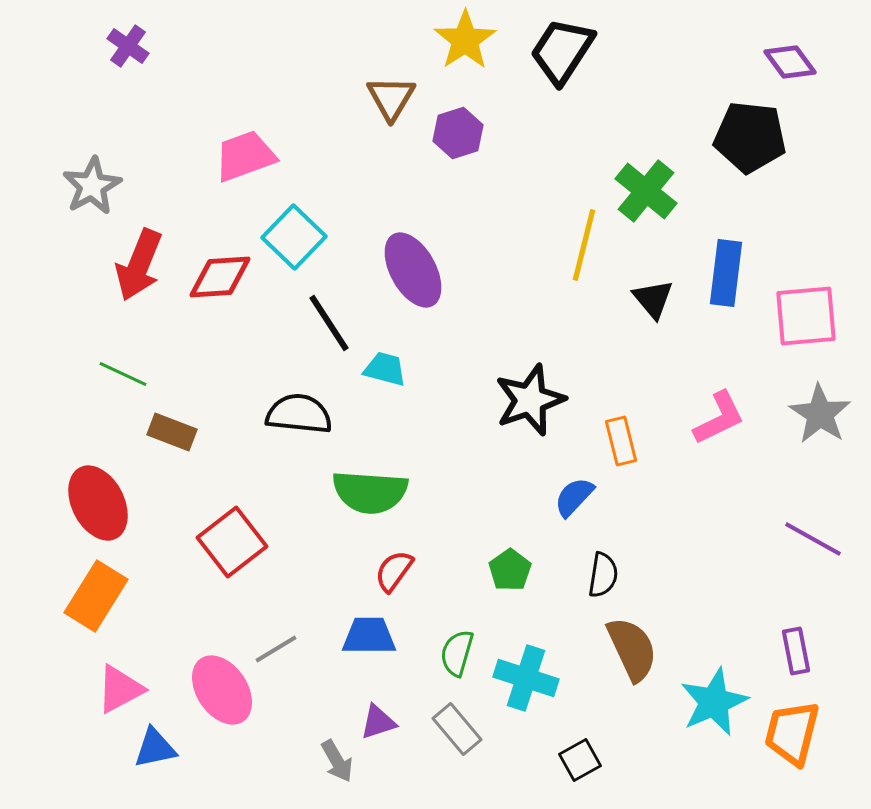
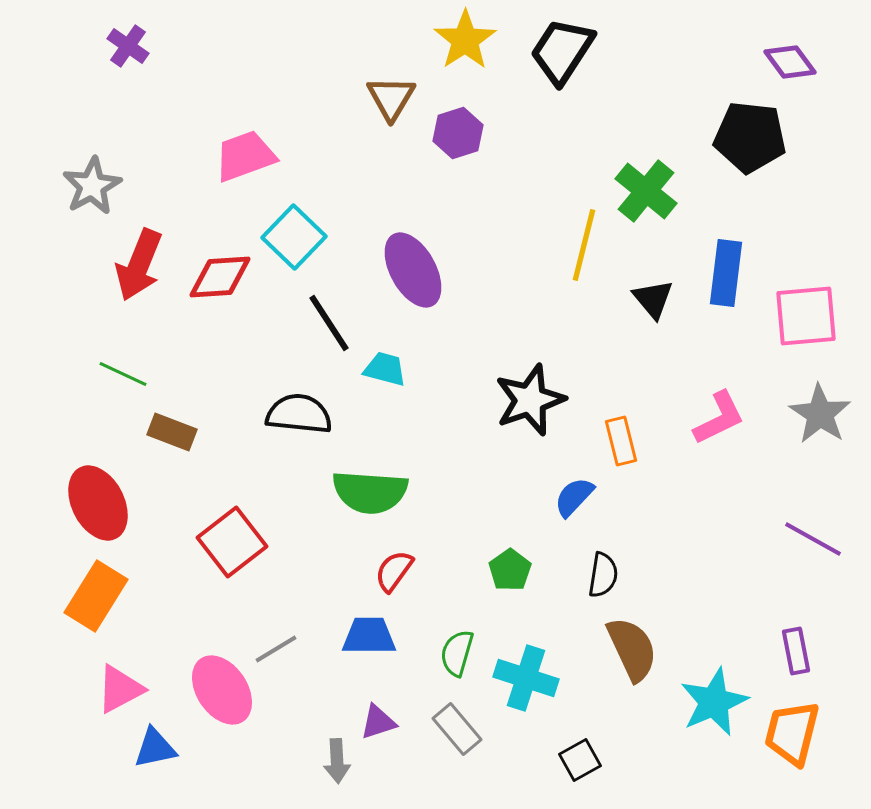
gray arrow at (337, 761): rotated 27 degrees clockwise
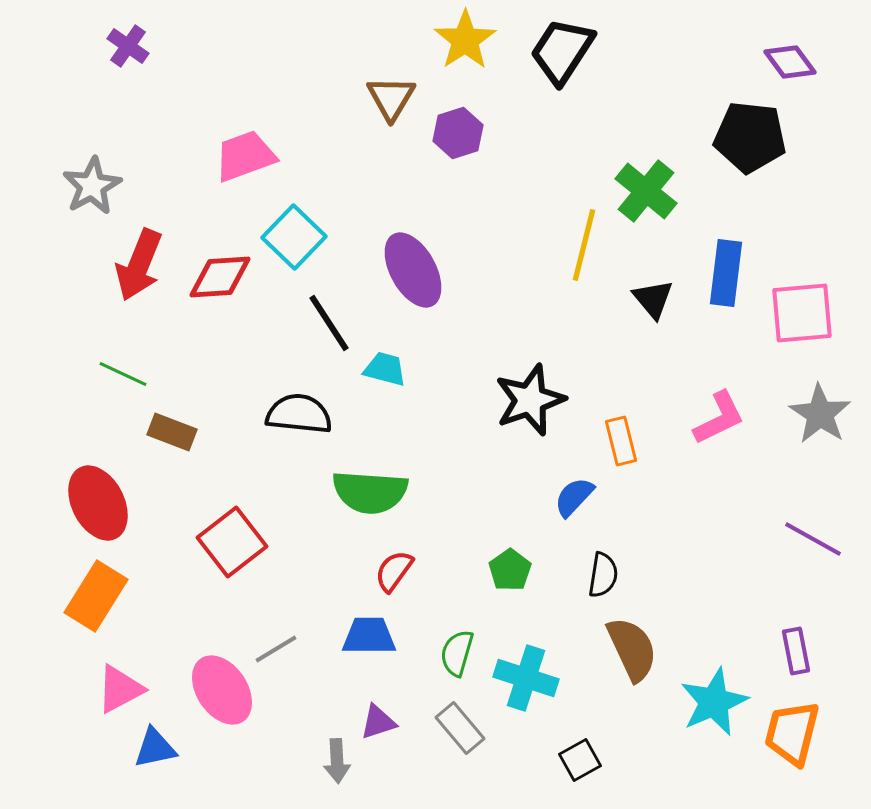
pink square at (806, 316): moved 4 px left, 3 px up
gray rectangle at (457, 729): moved 3 px right, 1 px up
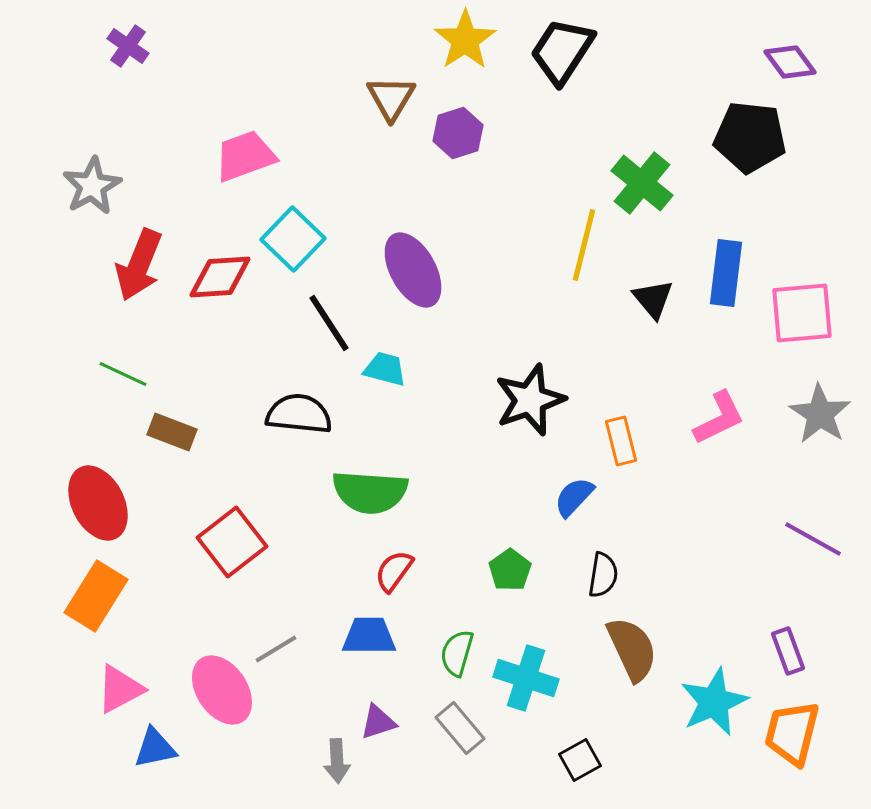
green cross at (646, 191): moved 4 px left, 8 px up
cyan square at (294, 237): moved 1 px left, 2 px down
purple rectangle at (796, 651): moved 8 px left; rotated 9 degrees counterclockwise
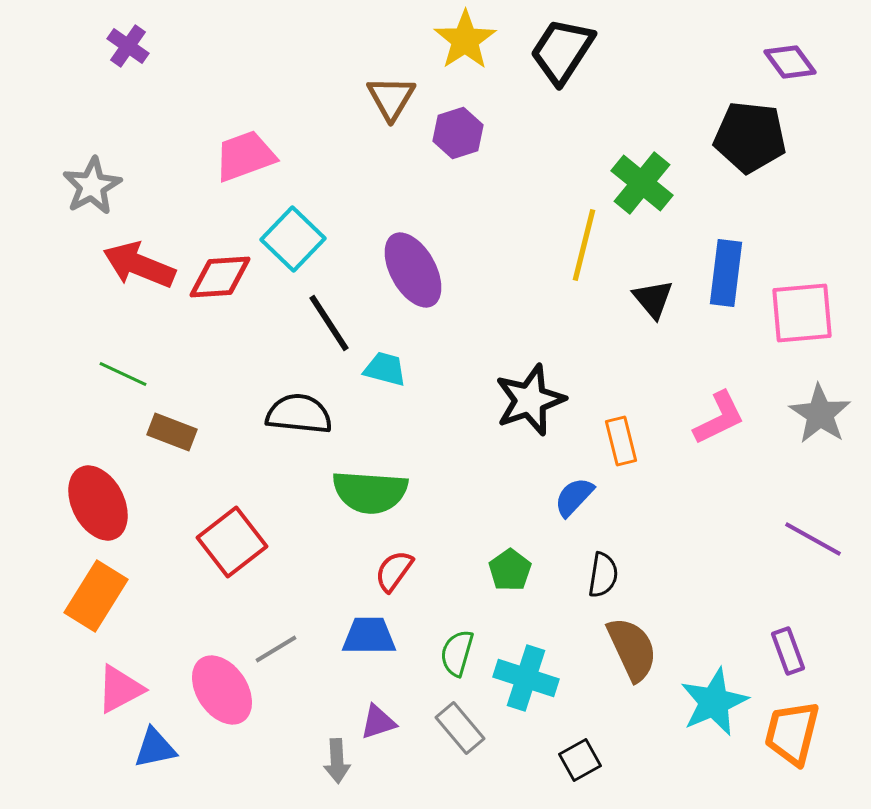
red arrow at (139, 265): rotated 90 degrees clockwise
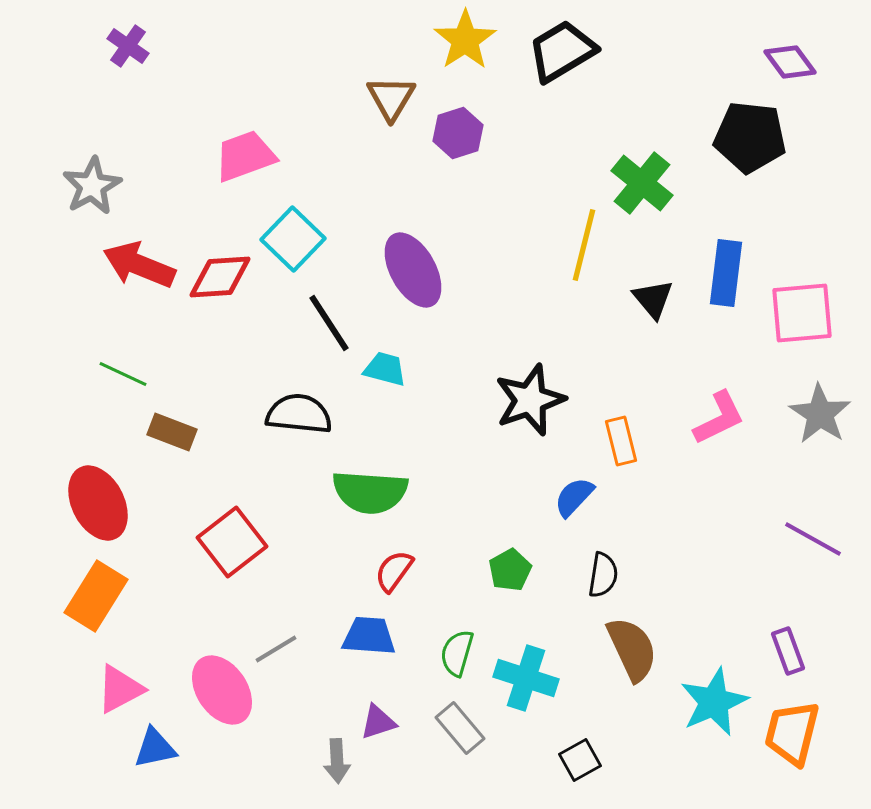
black trapezoid at (562, 51): rotated 26 degrees clockwise
green pentagon at (510, 570): rotated 6 degrees clockwise
blue trapezoid at (369, 636): rotated 4 degrees clockwise
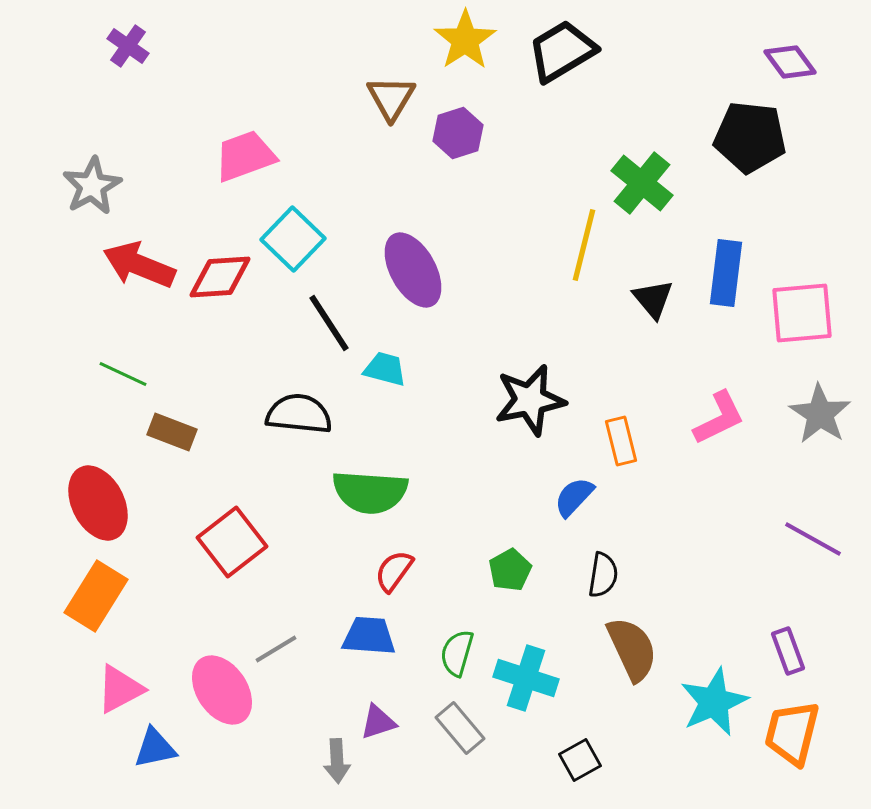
black star at (530, 400): rotated 8 degrees clockwise
